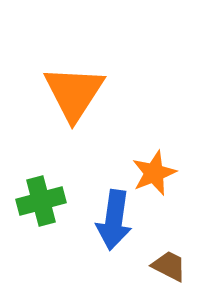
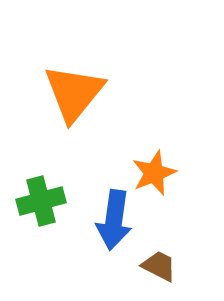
orange triangle: rotated 6 degrees clockwise
brown trapezoid: moved 10 px left
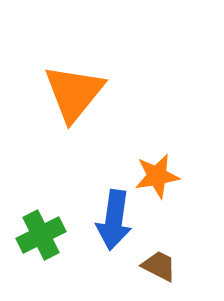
orange star: moved 3 px right, 3 px down; rotated 12 degrees clockwise
green cross: moved 34 px down; rotated 12 degrees counterclockwise
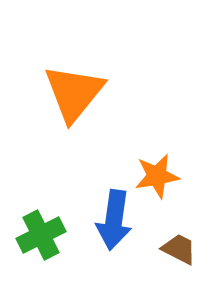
brown trapezoid: moved 20 px right, 17 px up
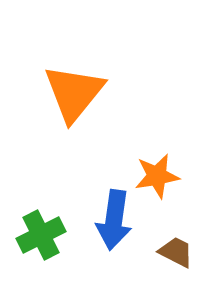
brown trapezoid: moved 3 px left, 3 px down
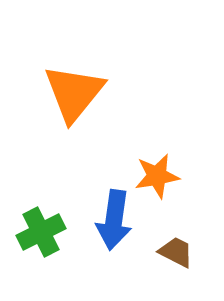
green cross: moved 3 px up
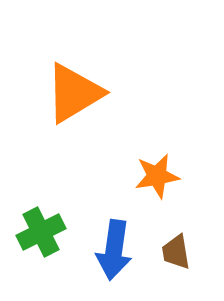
orange triangle: rotated 20 degrees clockwise
blue arrow: moved 30 px down
brown trapezoid: rotated 126 degrees counterclockwise
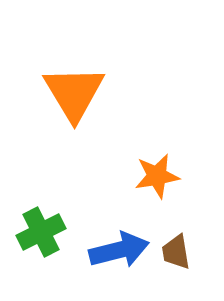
orange triangle: rotated 30 degrees counterclockwise
blue arrow: moved 5 px right; rotated 112 degrees counterclockwise
